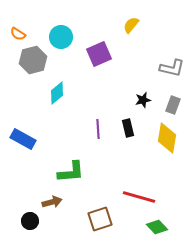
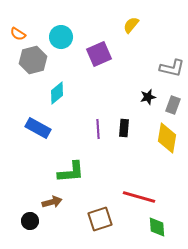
black star: moved 5 px right, 3 px up
black rectangle: moved 4 px left; rotated 18 degrees clockwise
blue rectangle: moved 15 px right, 11 px up
green diamond: rotated 40 degrees clockwise
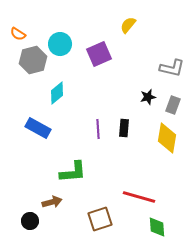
yellow semicircle: moved 3 px left
cyan circle: moved 1 px left, 7 px down
green L-shape: moved 2 px right
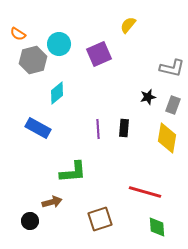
cyan circle: moved 1 px left
red line: moved 6 px right, 5 px up
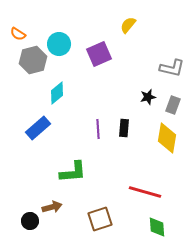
blue rectangle: rotated 70 degrees counterclockwise
brown arrow: moved 5 px down
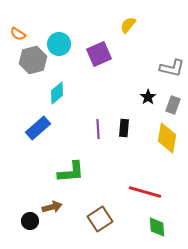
black star: rotated 21 degrees counterclockwise
green L-shape: moved 2 px left
brown square: rotated 15 degrees counterclockwise
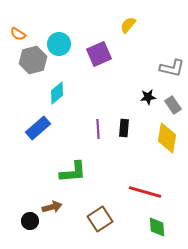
black star: rotated 28 degrees clockwise
gray rectangle: rotated 54 degrees counterclockwise
green L-shape: moved 2 px right
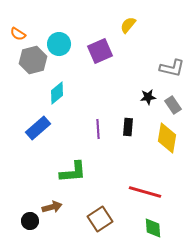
purple square: moved 1 px right, 3 px up
black rectangle: moved 4 px right, 1 px up
green diamond: moved 4 px left, 1 px down
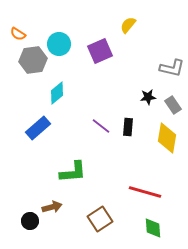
gray hexagon: rotated 8 degrees clockwise
purple line: moved 3 px right, 3 px up; rotated 48 degrees counterclockwise
